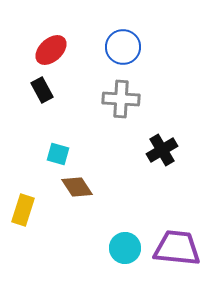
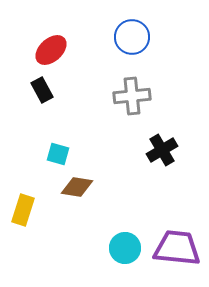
blue circle: moved 9 px right, 10 px up
gray cross: moved 11 px right, 3 px up; rotated 9 degrees counterclockwise
brown diamond: rotated 48 degrees counterclockwise
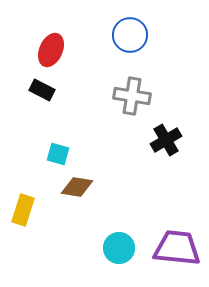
blue circle: moved 2 px left, 2 px up
red ellipse: rotated 24 degrees counterclockwise
black rectangle: rotated 35 degrees counterclockwise
gray cross: rotated 15 degrees clockwise
black cross: moved 4 px right, 10 px up
cyan circle: moved 6 px left
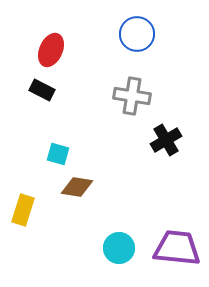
blue circle: moved 7 px right, 1 px up
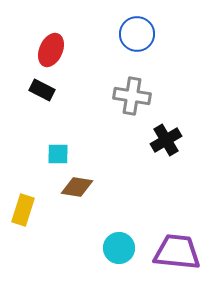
cyan square: rotated 15 degrees counterclockwise
purple trapezoid: moved 4 px down
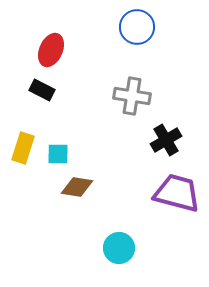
blue circle: moved 7 px up
yellow rectangle: moved 62 px up
purple trapezoid: moved 59 px up; rotated 9 degrees clockwise
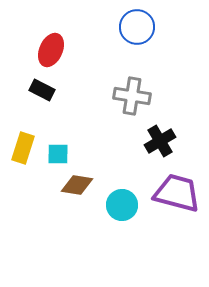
black cross: moved 6 px left, 1 px down
brown diamond: moved 2 px up
cyan circle: moved 3 px right, 43 px up
